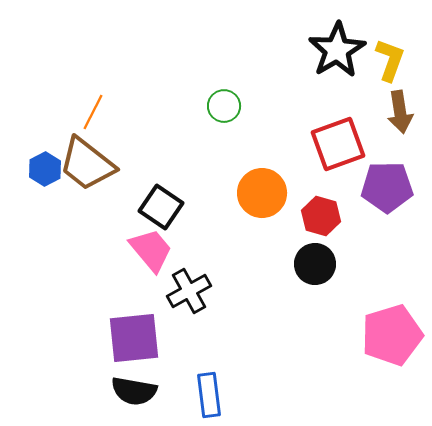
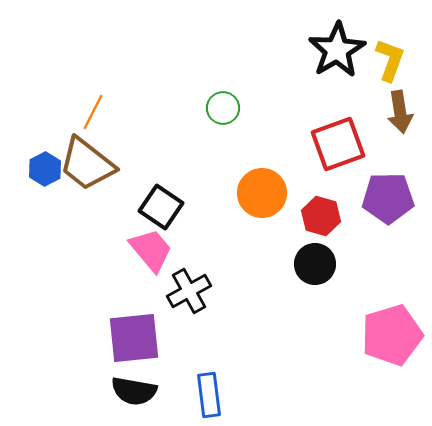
green circle: moved 1 px left, 2 px down
purple pentagon: moved 1 px right, 11 px down
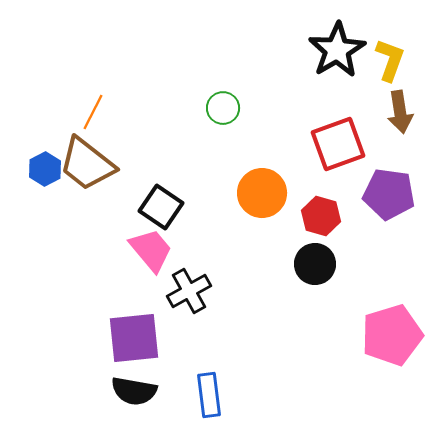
purple pentagon: moved 1 px right, 4 px up; rotated 9 degrees clockwise
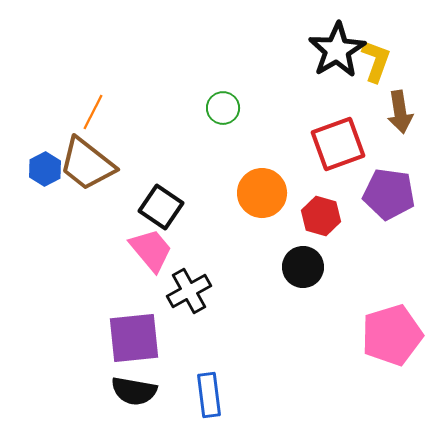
yellow L-shape: moved 14 px left, 1 px down
black circle: moved 12 px left, 3 px down
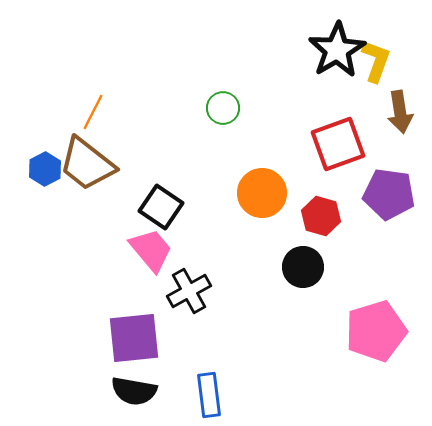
pink pentagon: moved 16 px left, 4 px up
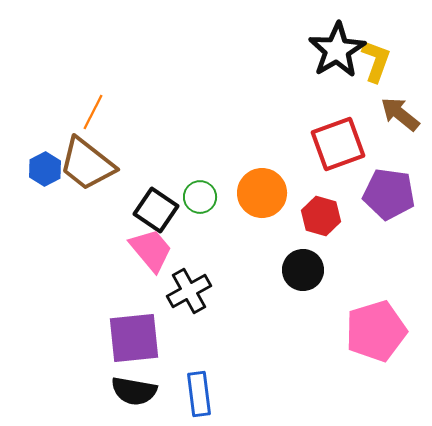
green circle: moved 23 px left, 89 px down
brown arrow: moved 2 px down; rotated 138 degrees clockwise
black square: moved 5 px left, 3 px down
black circle: moved 3 px down
blue rectangle: moved 10 px left, 1 px up
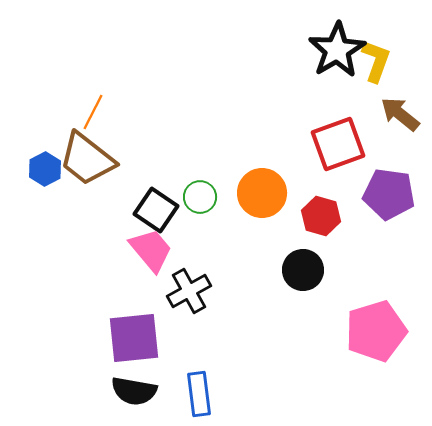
brown trapezoid: moved 5 px up
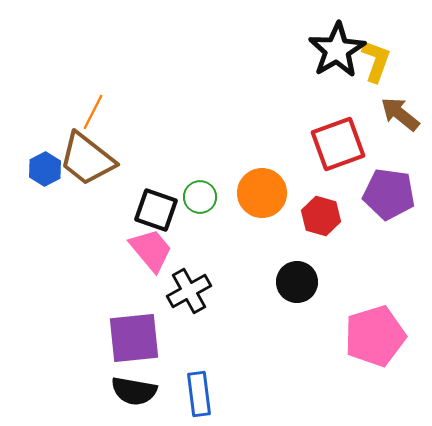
black square: rotated 15 degrees counterclockwise
black circle: moved 6 px left, 12 px down
pink pentagon: moved 1 px left, 5 px down
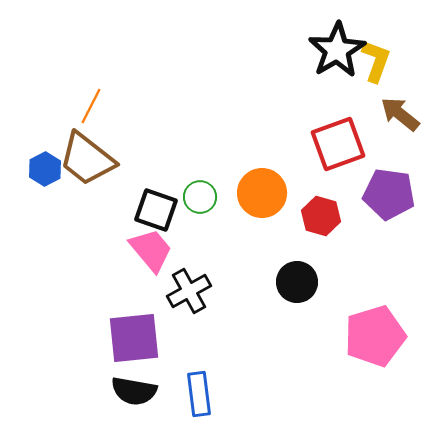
orange line: moved 2 px left, 6 px up
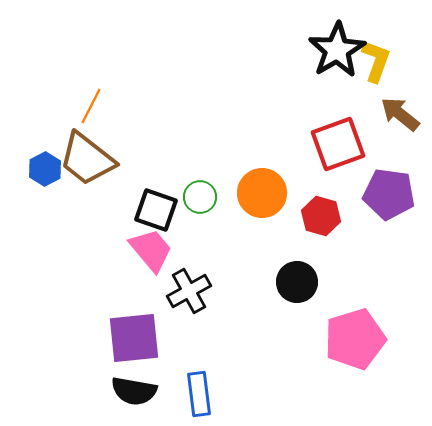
pink pentagon: moved 20 px left, 3 px down
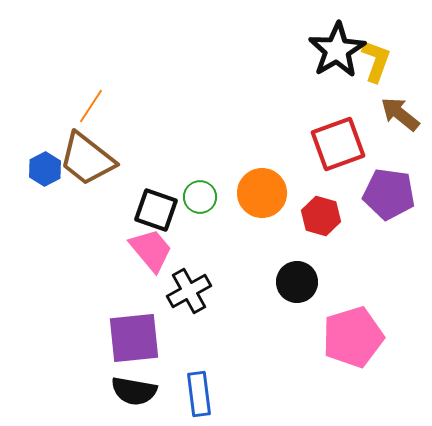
orange line: rotated 6 degrees clockwise
pink pentagon: moved 2 px left, 2 px up
